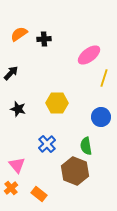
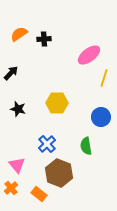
brown hexagon: moved 16 px left, 2 px down
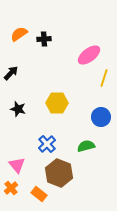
green semicircle: rotated 84 degrees clockwise
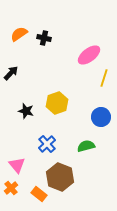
black cross: moved 1 px up; rotated 16 degrees clockwise
yellow hexagon: rotated 20 degrees counterclockwise
black star: moved 8 px right, 2 px down
brown hexagon: moved 1 px right, 4 px down
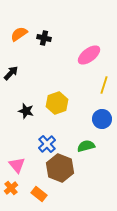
yellow line: moved 7 px down
blue circle: moved 1 px right, 2 px down
brown hexagon: moved 9 px up
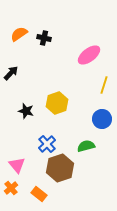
brown hexagon: rotated 20 degrees clockwise
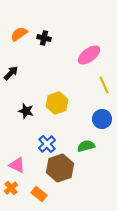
yellow line: rotated 42 degrees counterclockwise
pink triangle: rotated 24 degrees counterclockwise
